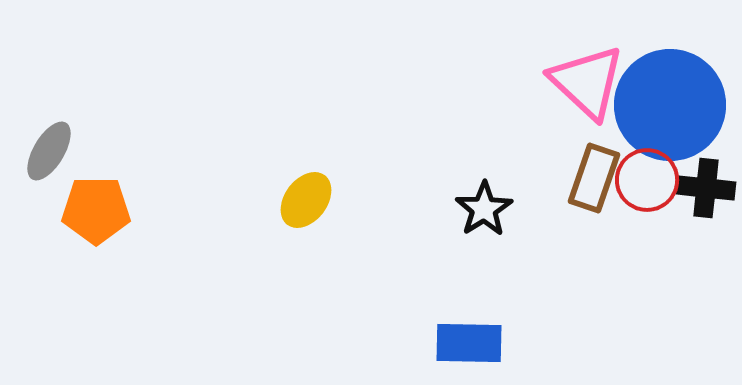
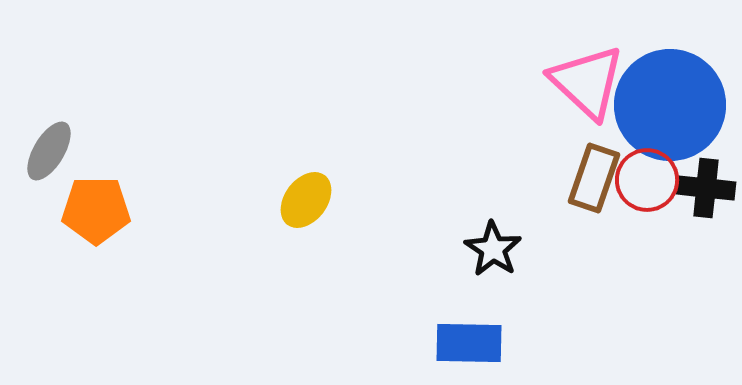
black star: moved 9 px right, 40 px down; rotated 6 degrees counterclockwise
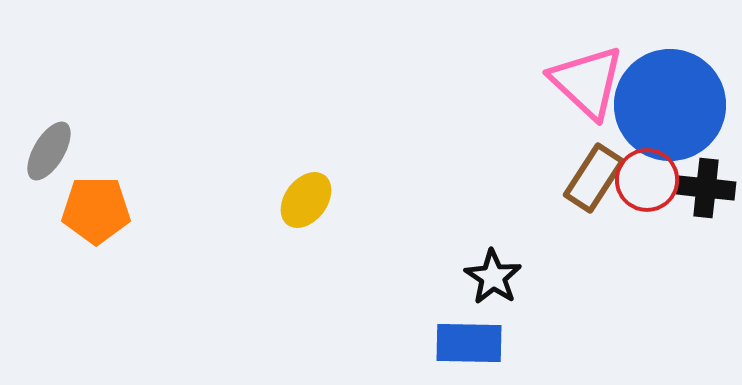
brown rectangle: rotated 14 degrees clockwise
black star: moved 28 px down
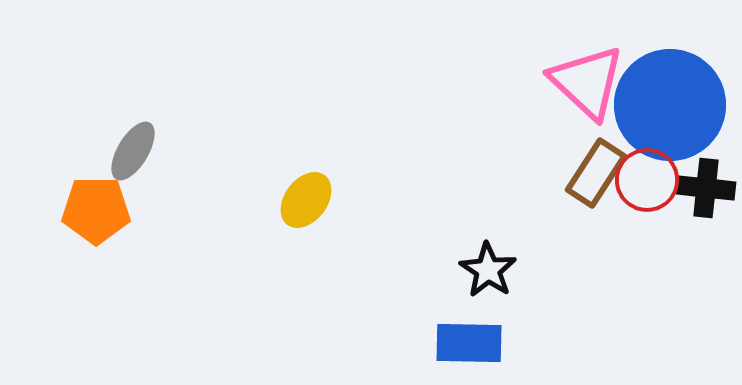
gray ellipse: moved 84 px right
brown rectangle: moved 2 px right, 5 px up
black star: moved 5 px left, 7 px up
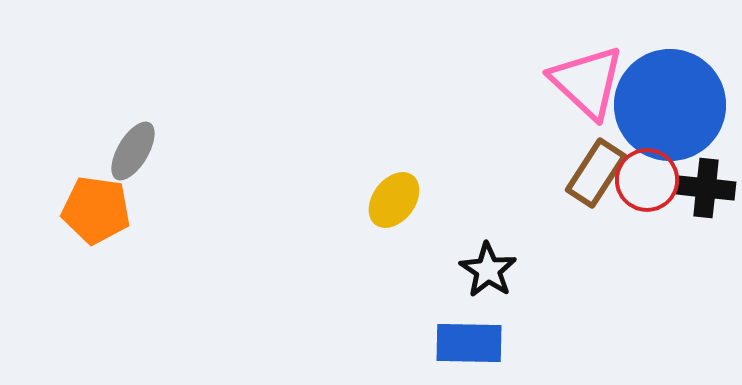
yellow ellipse: moved 88 px right
orange pentagon: rotated 8 degrees clockwise
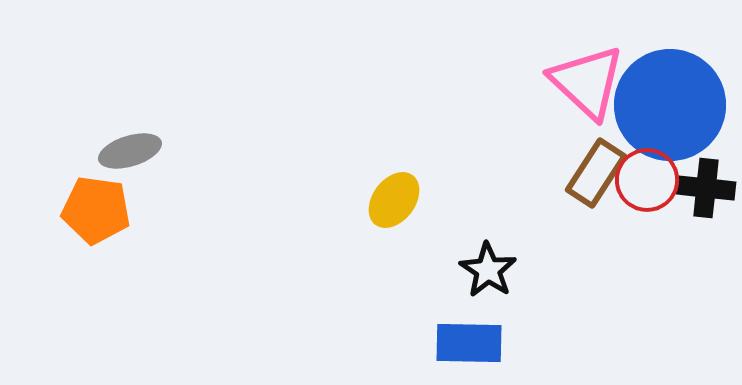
gray ellipse: moved 3 px left; rotated 42 degrees clockwise
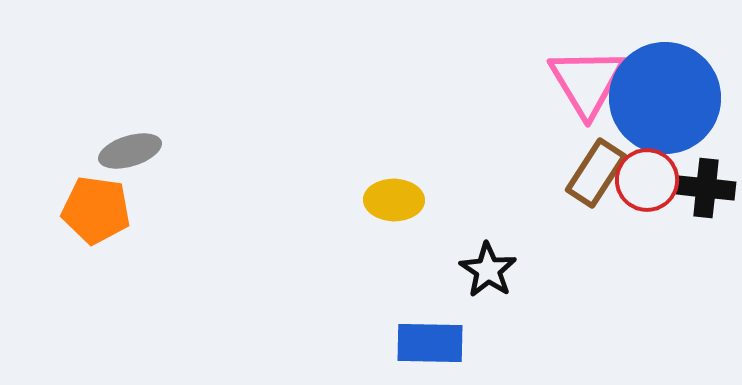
pink triangle: rotated 16 degrees clockwise
blue circle: moved 5 px left, 7 px up
yellow ellipse: rotated 54 degrees clockwise
blue rectangle: moved 39 px left
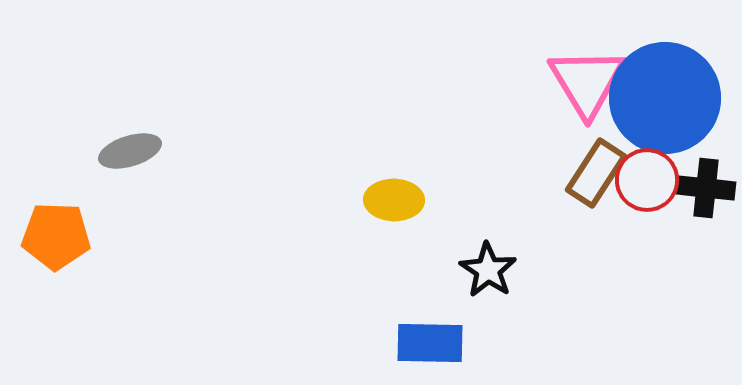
orange pentagon: moved 40 px left, 26 px down; rotated 6 degrees counterclockwise
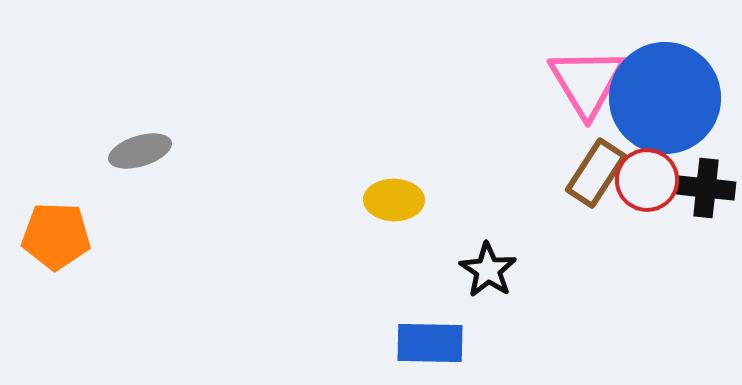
gray ellipse: moved 10 px right
